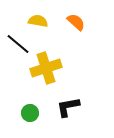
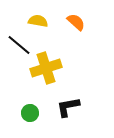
black line: moved 1 px right, 1 px down
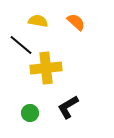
black line: moved 2 px right
yellow cross: rotated 12 degrees clockwise
black L-shape: rotated 20 degrees counterclockwise
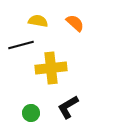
orange semicircle: moved 1 px left, 1 px down
black line: rotated 55 degrees counterclockwise
yellow cross: moved 5 px right
green circle: moved 1 px right
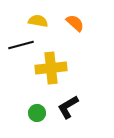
green circle: moved 6 px right
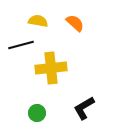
black L-shape: moved 16 px right, 1 px down
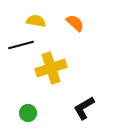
yellow semicircle: moved 2 px left
yellow cross: rotated 12 degrees counterclockwise
green circle: moved 9 px left
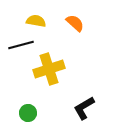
yellow cross: moved 2 px left, 1 px down
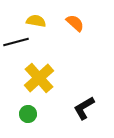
black line: moved 5 px left, 3 px up
yellow cross: moved 10 px left, 9 px down; rotated 24 degrees counterclockwise
green circle: moved 1 px down
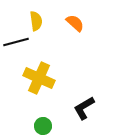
yellow semicircle: rotated 72 degrees clockwise
yellow cross: rotated 24 degrees counterclockwise
green circle: moved 15 px right, 12 px down
